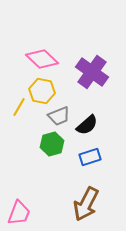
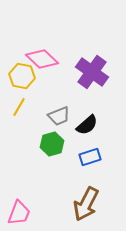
yellow hexagon: moved 20 px left, 15 px up
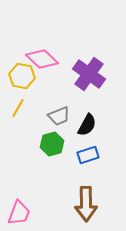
purple cross: moved 3 px left, 2 px down
yellow line: moved 1 px left, 1 px down
black semicircle: rotated 20 degrees counterclockwise
blue rectangle: moved 2 px left, 2 px up
brown arrow: rotated 28 degrees counterclockwise
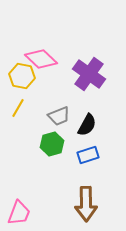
pink diamond: moved 1 px left
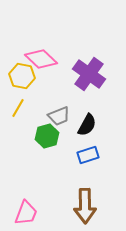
green hexagon: moved 5 px left, 8 px up
brown arrow: moved 1 px left, 2 px down
pink trapezoid: moved 7 px right
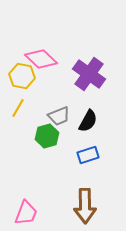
black semicircle: moved 1 px right, 4 px up
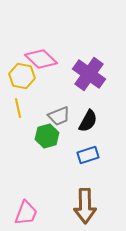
yellow line: rotated 42 degrees counterclockwise
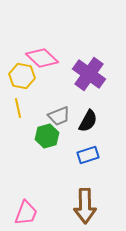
pink diamond: moved 1 px right, 1 px up
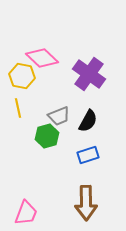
brown arrow: moved 1 px right, 3 px up
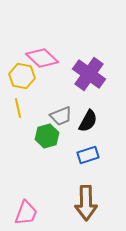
gray trapezoid: moved 2 px right
